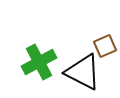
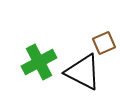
brown square: moved 1 px left, 3 px up
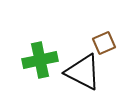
green cross: moved 1 px right, 2 px up; rotated 16 degrees clockwise
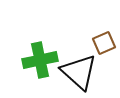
black triangle: moved 4 px left; rotated 15 degrees clockwise
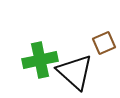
black triangle: moved 4 px left
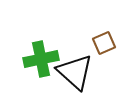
green cross: moved 1 px right, 1 px up
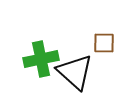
brown square: rotated 25 degrees clockwise
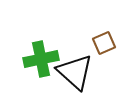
brown square: rotated 25 degrees counterclockwise
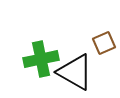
black triangle: rotated 12 degrees counterclockwise
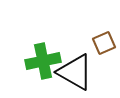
green cross: moved 2 px right, 2 px down
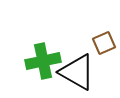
black triangle: moved 2 px right
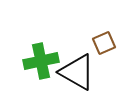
green cross: moved 2 px left
